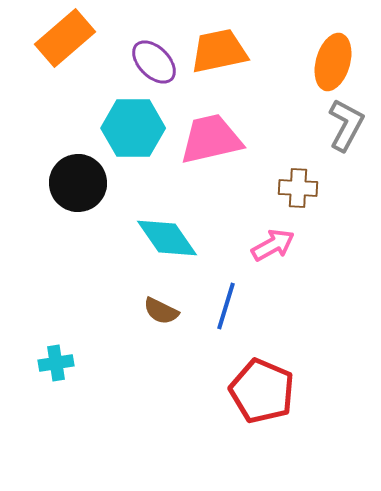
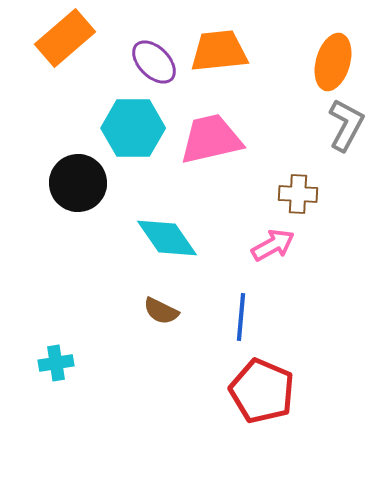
orange trapezoid: rotated 6 degrees clockwise
brown cross: moved 6 px down
blue line: moved 15 px right, 11 px down; rotated 12 degrees counterclockwise
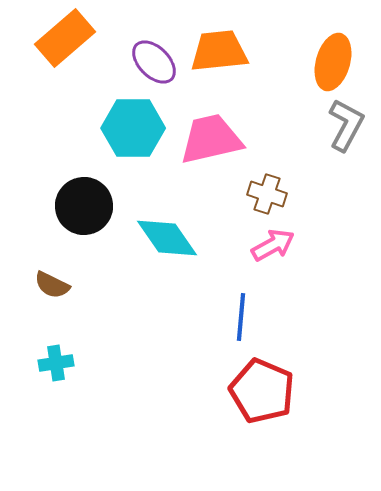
black circle: moved 6 px right, 23 px down
brown cross: moved 31 px left; rotated 15 degrees clockwise
brown semicircle: moved 109 px left, 26 px up
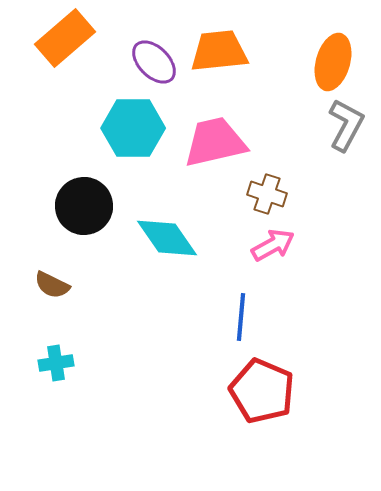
pink trapezoid: moved 4 px right, 3 px down
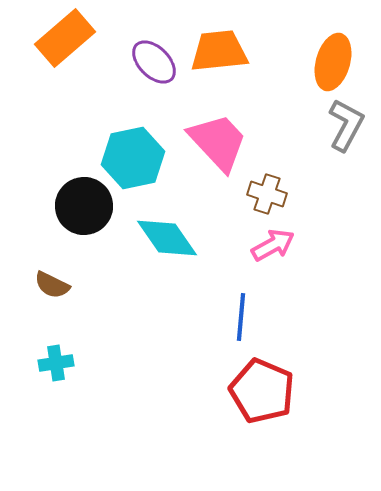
cyan hexagon: moved 30 px down; rotated 12 degrees counterclockwise
pink trapezoid: moved 3 px right; rotated 60 degrees clockwise
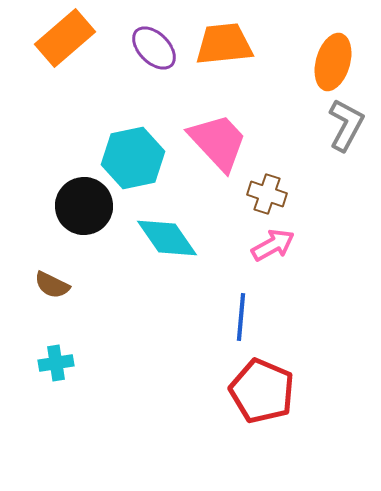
orange trapezoid: moved 5 px right, 7 px up
purple ellipse: moved 14 px up
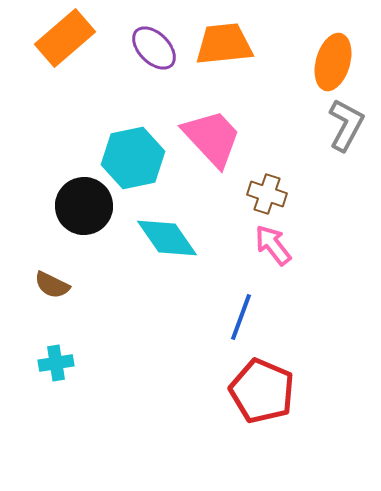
pink trapezoid: moved 6 px left, 4 px up
pink arrow: rotated 99 degrees counterclockwise
blue line: rotated 15 degrees clockwise
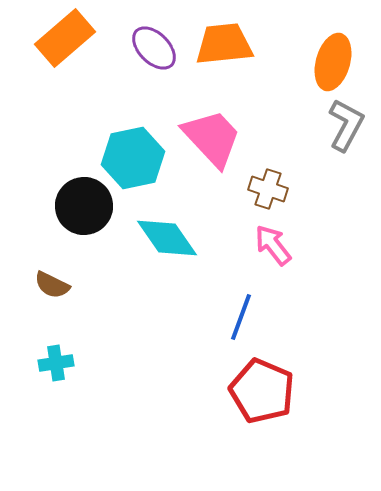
brown cross: moved 1 px right, 5 px up
